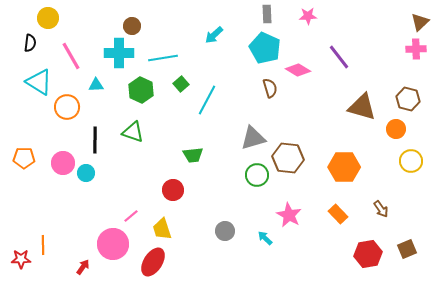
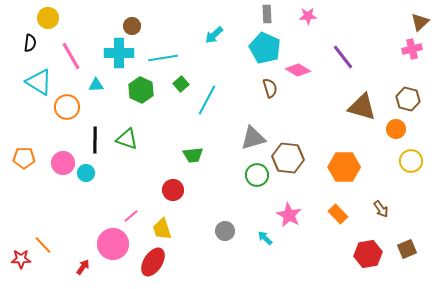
pink cross at (416, 49): moved 4 px left; rotated 12 degrees counterclockwise
purple line at (339, 57): moved 4 px right
green triangle at (133, 132): moved 6 px left, 7 px down
orange line at (43, 245): rotated 42 degrees counterclockwise
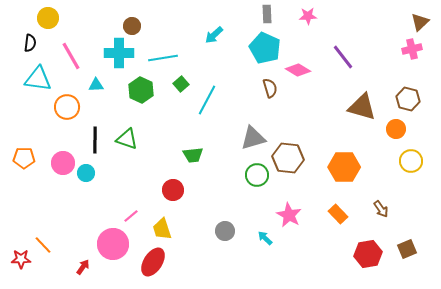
cyan triangle at (39, 82): moved 1 px left, 3 px up; rotated 24 degrees counterclockwise
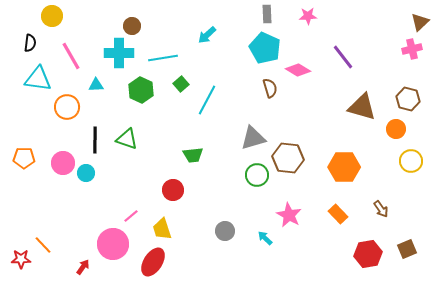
yellow circle at (48, 18): moved 4 px right, 2 px up
cyan arrow at (214, 35): moved 7 px left
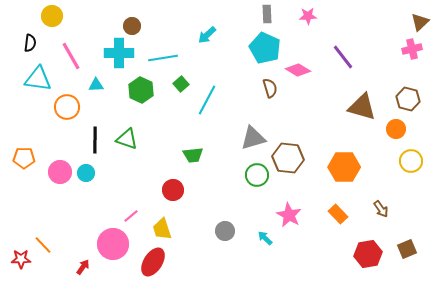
pink circle at (63, 163): moved 3 px left, 9 px down
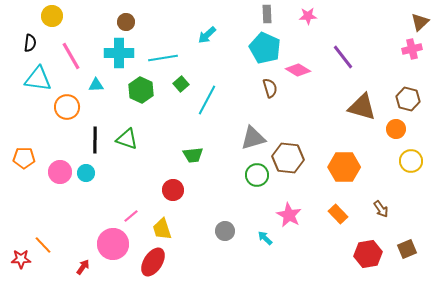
brown circle at (132, 26): moved 6 px left, 4 px up
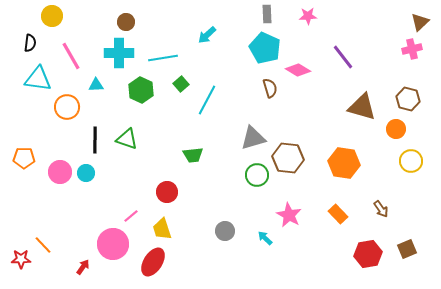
orange hexagon at (344, 167): moved 4 px up; rotated 8 degrees clockwise
red circle at (173, 190): moved 6 px left, 2 px down
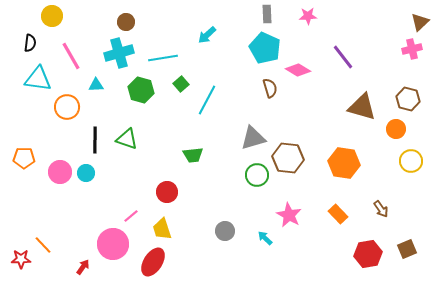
cyan cross at (119, 53): rotated 16 degrees counterclockwise
green hexagon at (141, 90): rotated 10 degrees counterclockwise
